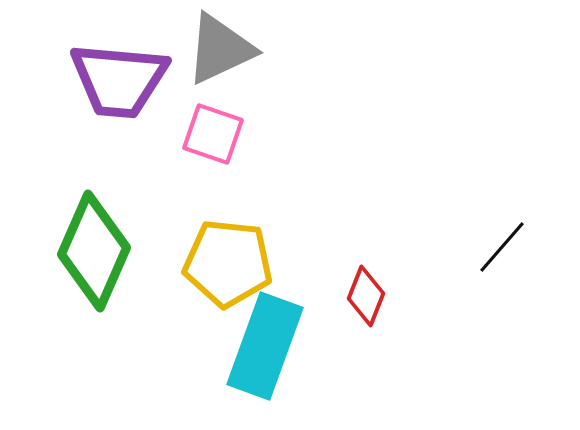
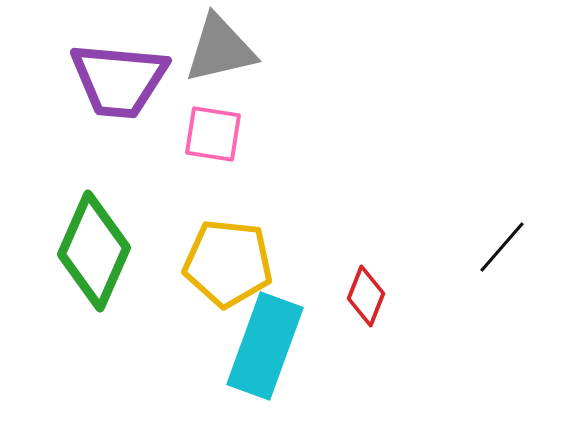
gray triangle: rotated 12 degrees clockwise
pink square: rotated 10 degrees counterclockwise
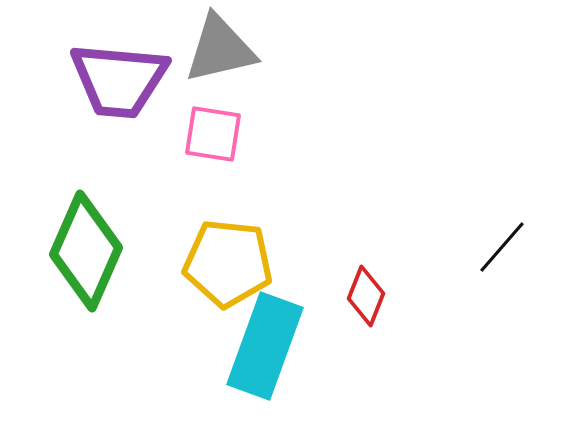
green diamond: moved 8 px left
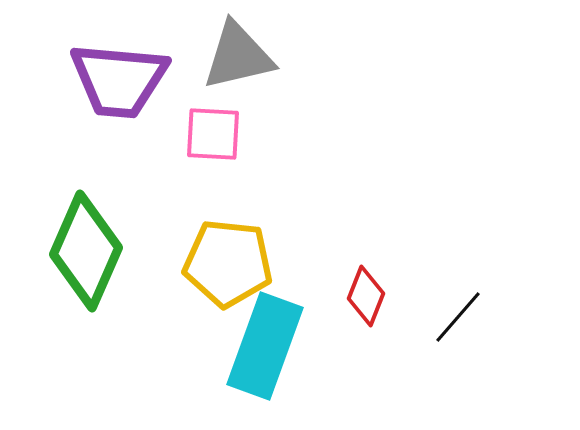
gray triangle: moved 18 px right, 7 px down
pink square: rotated 6 degrees counterclockwise
black line: moved 44 px left, 70 px down
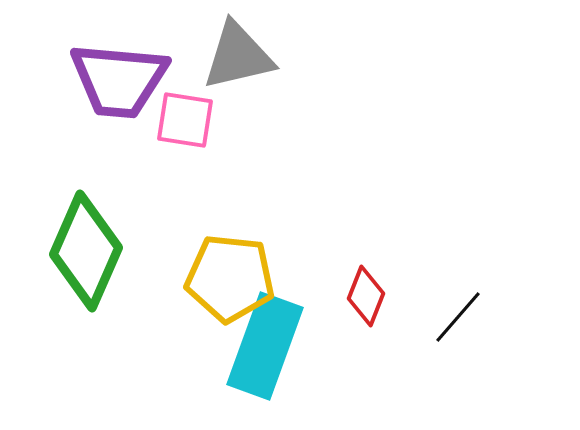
pink square: moved 28 px left, 14 px up; rotated 6 degrees clockwise
yellow pentagon: moved 2 px right, 15 px down
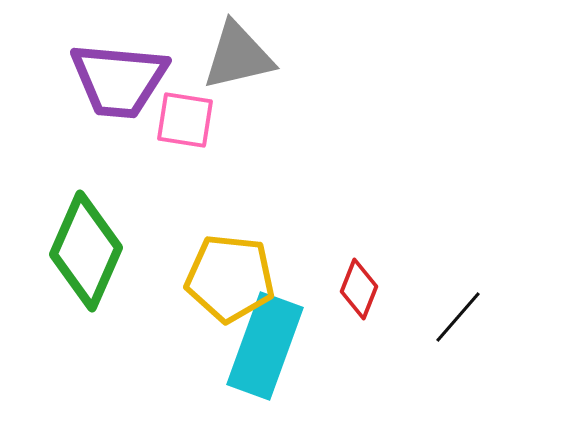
red diamond: moved 7 px left, 7 px up
